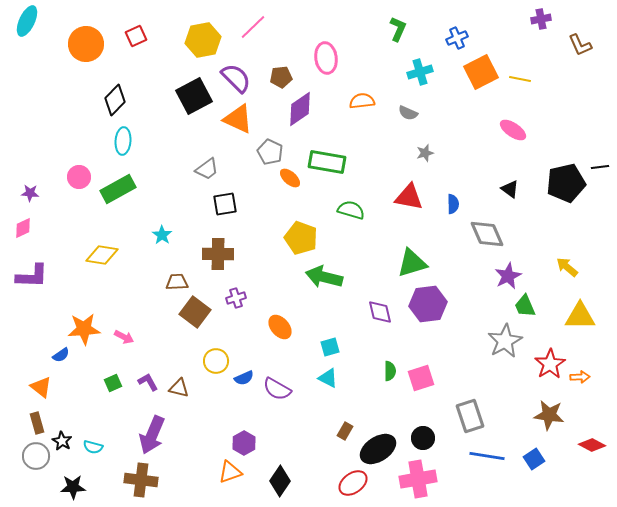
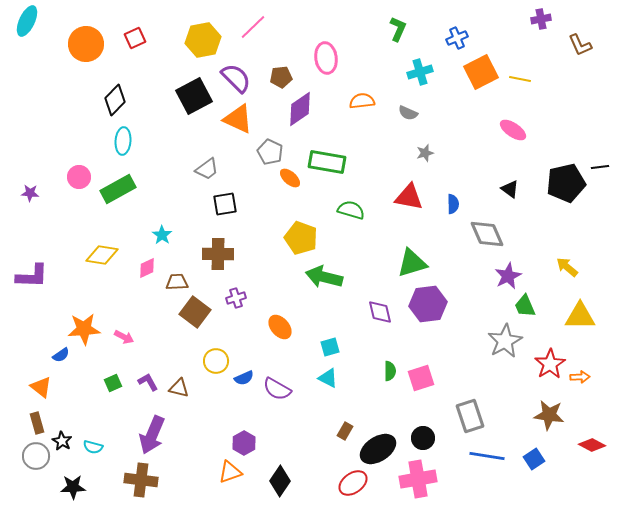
red square at (136, 36): moved 1 px left, 2 px down
pink diamond at (23, 228): moved 124 px right, 40 px down
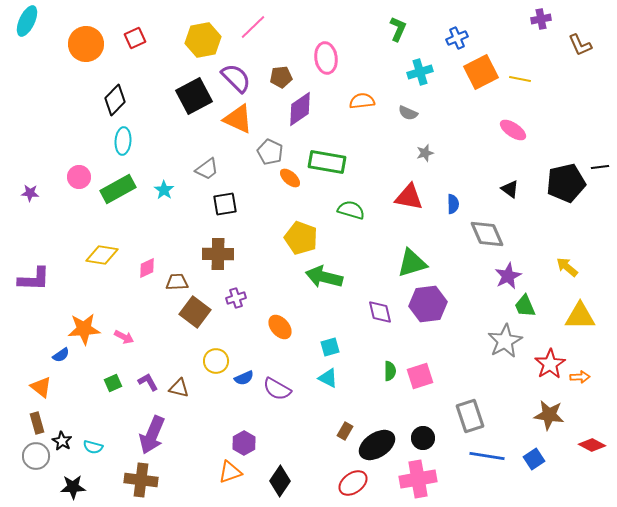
cyan star at (162, 235): moved 2 px right, 45 px up
purple L-shape at (32, 276): moved 2 px right, 3 px down
pink square at (421, 378): moved 1 px left, 2 px up
black ellipse at (378, 449): moved 1 px left, 4 px up
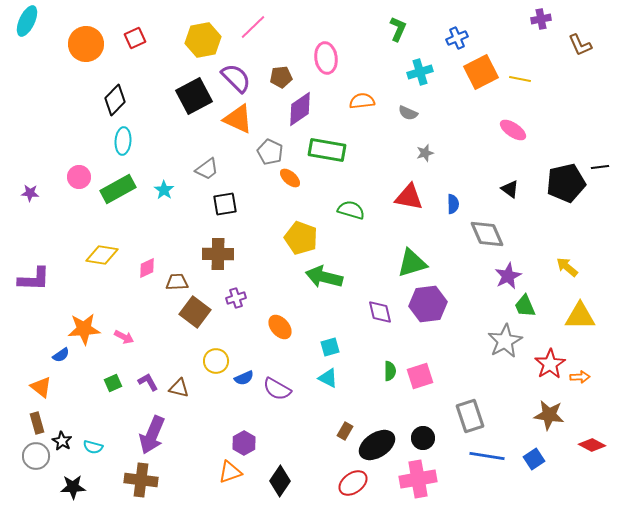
green rectangle at (327, 162): moved 12 px up
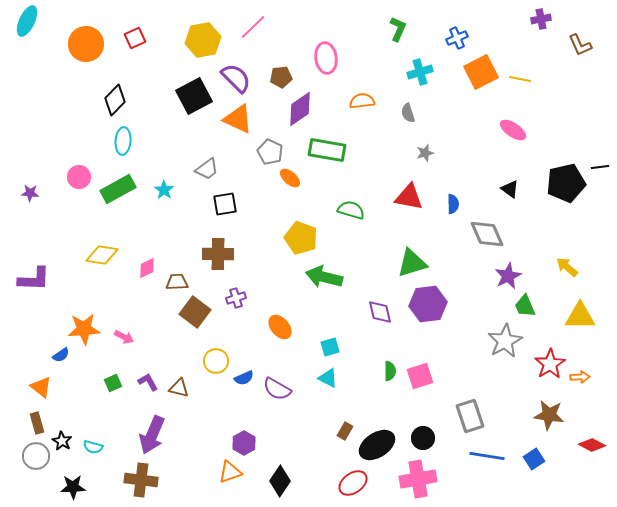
gray semicircle at (408, 113): rotated 48 degrees clockwise
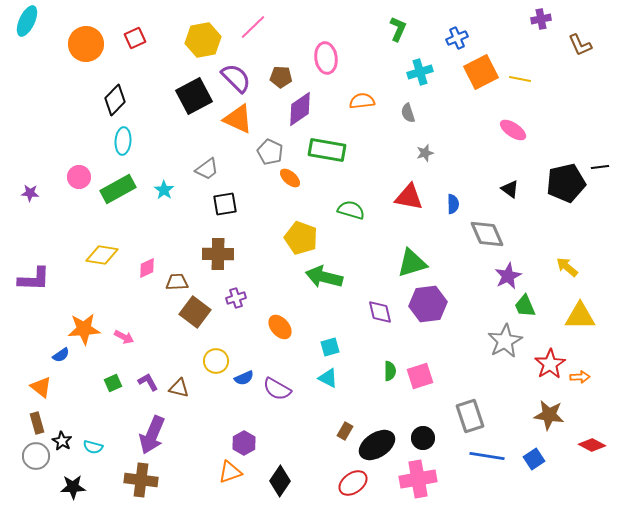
brown pentagon at (281, 77): rotated 10 degrees clockwise
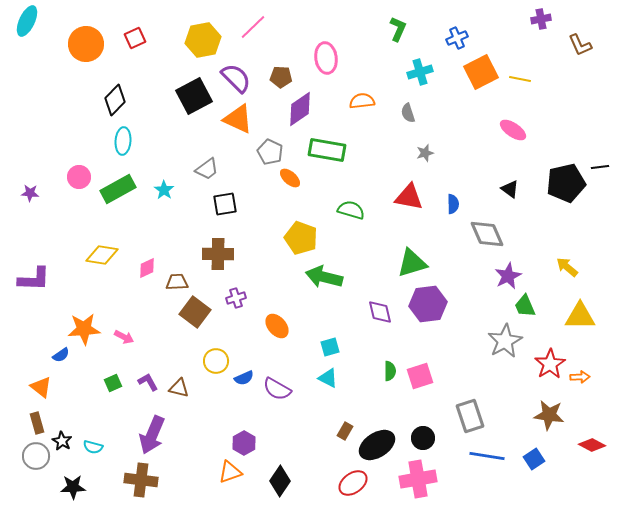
orange ellipse at (280, 327): moved 3 px left, 1 px up
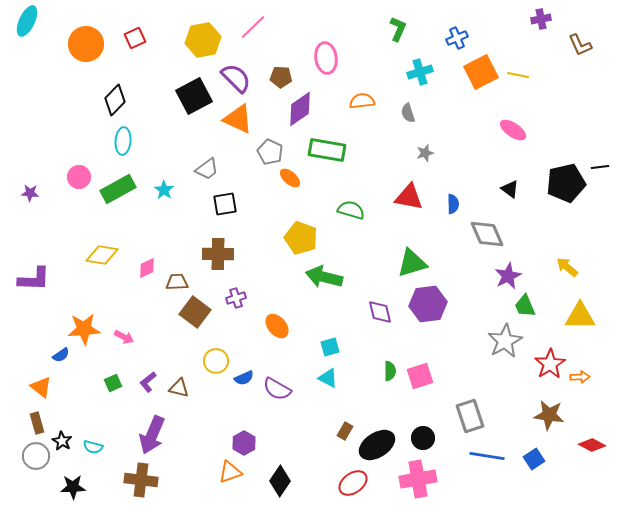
yellow line at (520, 79): moved 2 px left, 4 px up
purple L-shape at (148, 382): rotated 100 degrees counterclockwise
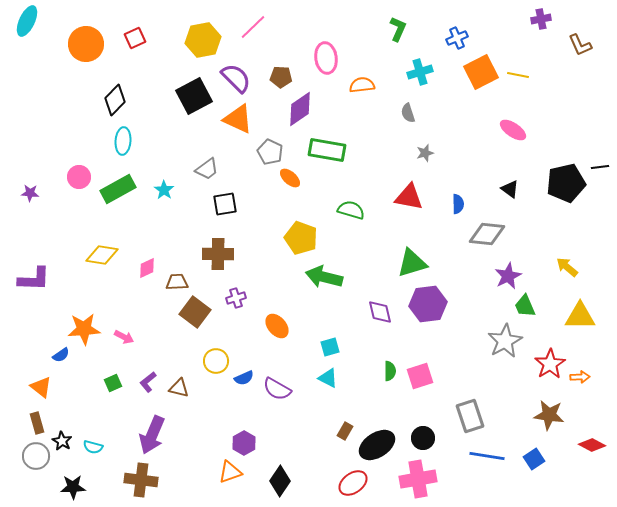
orange semicircle at (362, 101): moved 16 px up
blue semicircle at (453, 204): moved 5 px right
gray diamond at (487, 234): rotated 60 degrees counterclockwise
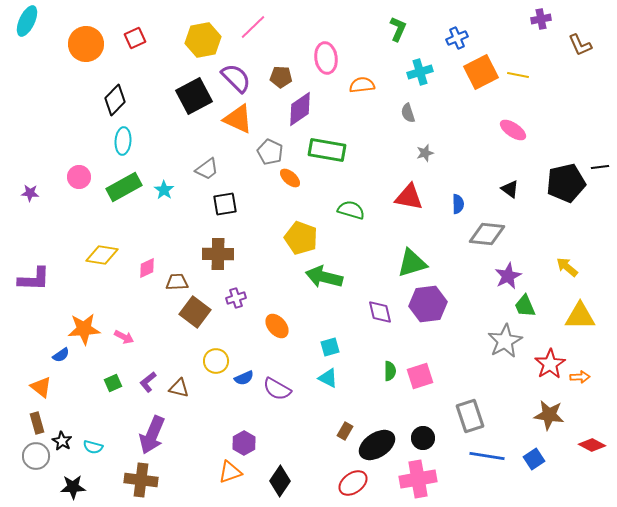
green rectangle at (118, 189): moved 6 px right, 2 px up
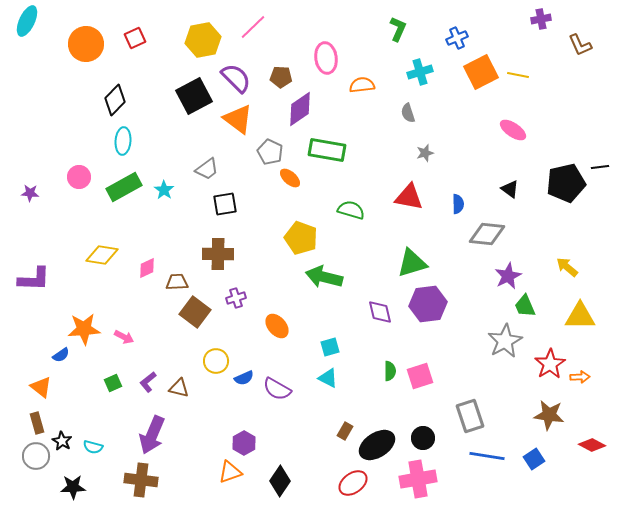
orange triangle at (238, 119): rotated 12 degrees clockwise
